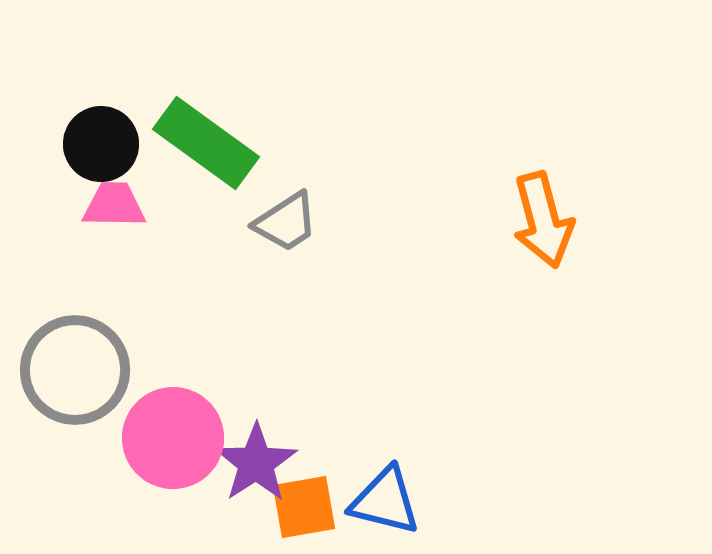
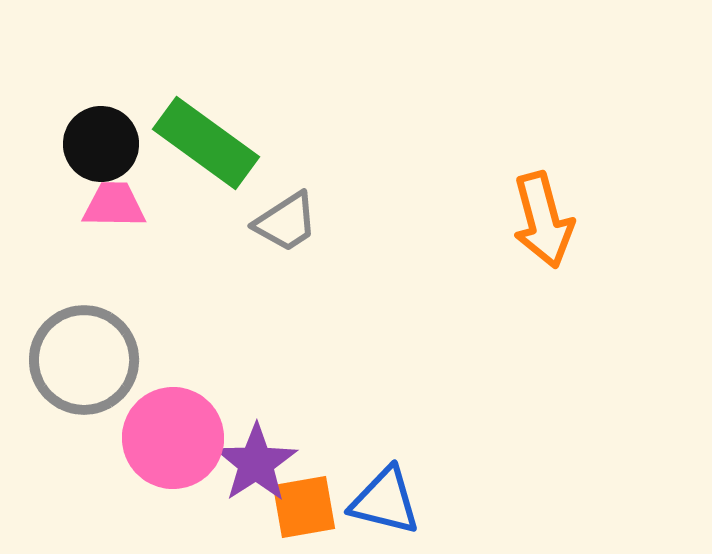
gray circle: moved 9 px right, 10 px up
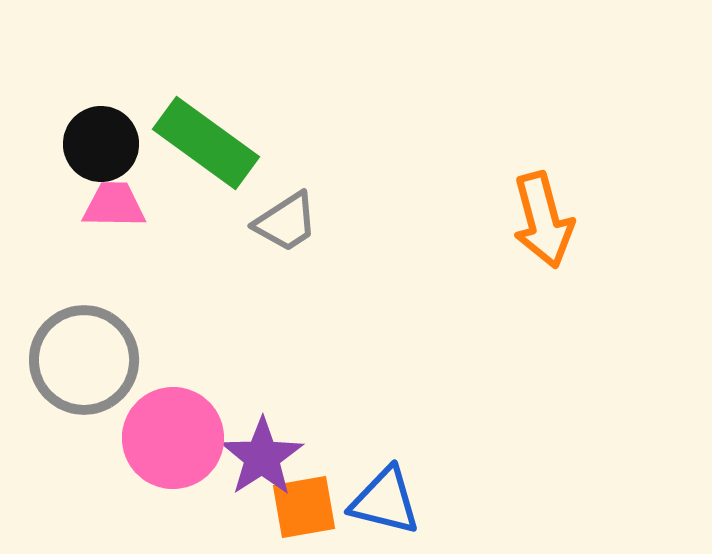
purple star: moved 6 px right, 6 px up
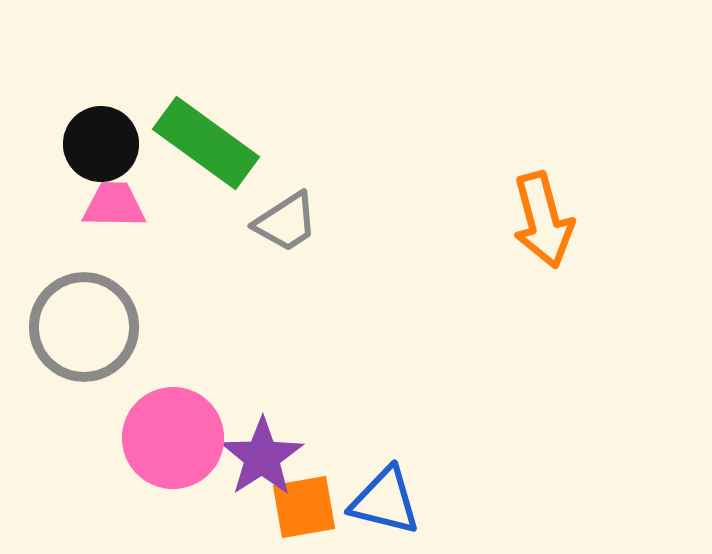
gray circle: moved 33 px up
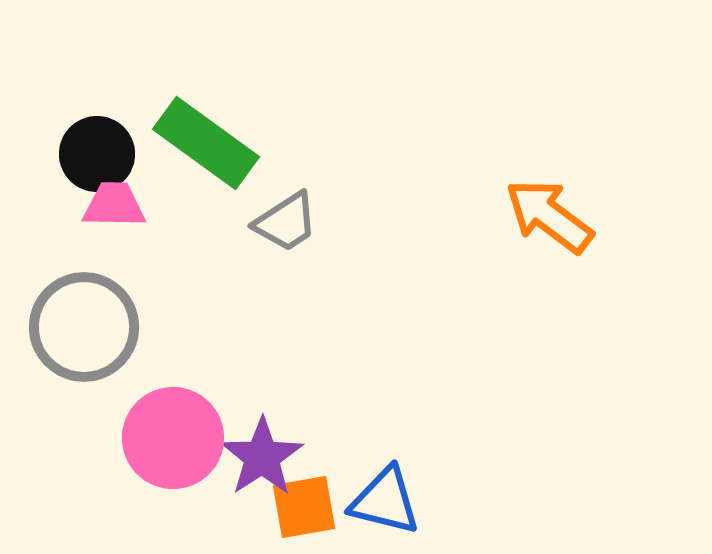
black circle: moved 4 px left, 10 px down
orange arrow: moved 6 px right, 4 px up; rotated 142 degrees clockwise
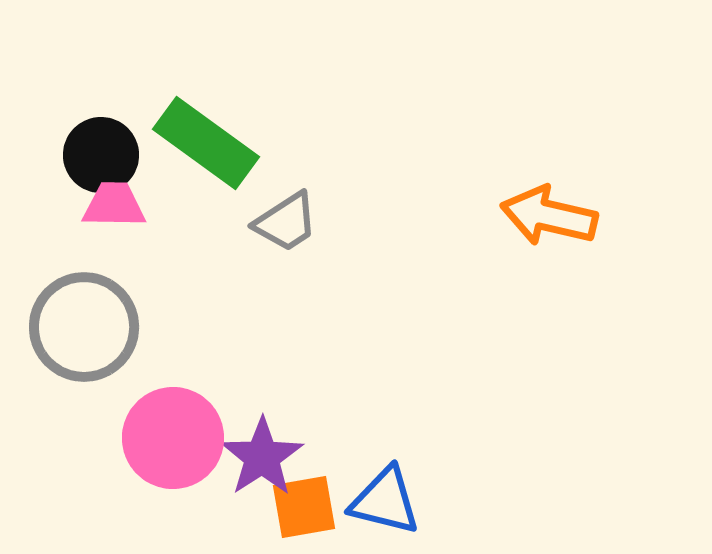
black circle: moved 4 px right, 1 px down
orange arrow: rotated 24 degrees counterclockwise
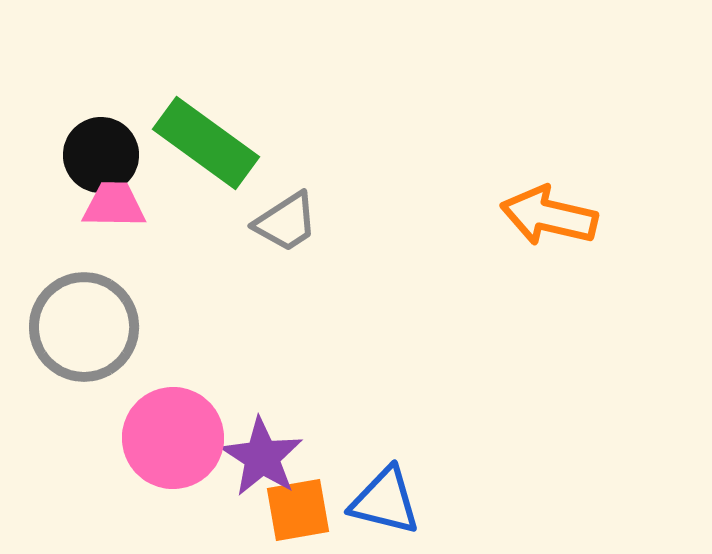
purple star: rotated 6 degrees counterclockwise
orange square: moved 6 px left, 3 px down
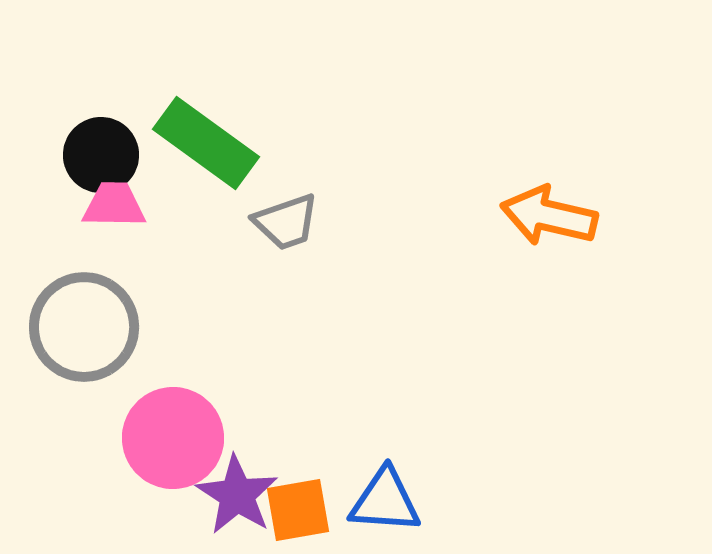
gray trapezoid: rotated 14 degrees clockwise
purple star: moved 25 px left, 38 px down
blue triangle: rotated 10 degrees counterclockwise
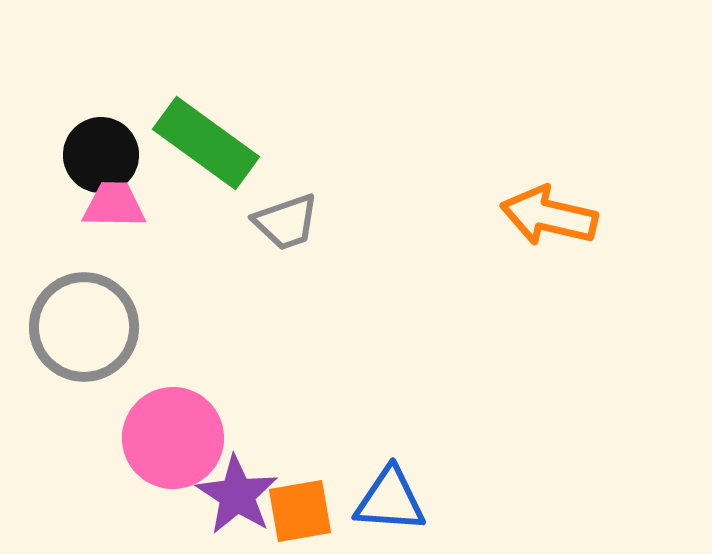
blue triangle: moved 5 px right, 1 px up
orange square: moved 2 px right, 1 px down
